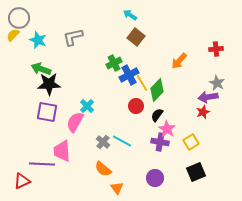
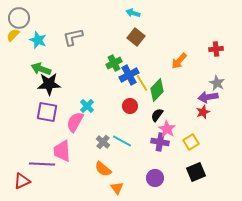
cyan arrow: moved 3 px right, 2 px up; rotated 16 degrees counterclockwise
red circle: moved 6 px left
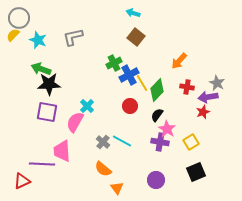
red cross: moved 29 px left, 38 px down; rotated 16 degrees clockwise
purple circle: moved 1 px right, 2 px down
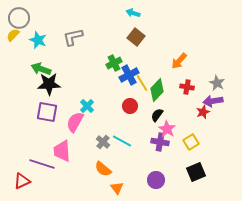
purple arrow: moved 5 px right, 4 px down
purple line: rotated 15 degrees clockwise
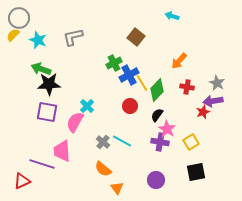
cyan arrow: moved 39 px right, 3 px down
black square: rotated 12 degrees clockwise
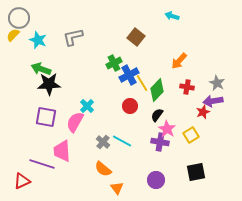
purple square: moved 1 px left, 5 px down
yellow square: moved 7 px up
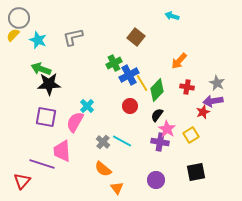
red triangle: rotated 24 degrees counterclockwise
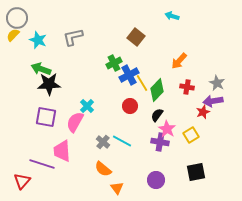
gray circle: moved 2 px left
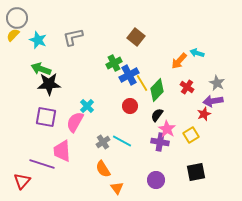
cyan arrow: moved 25 px right, 37 px down
red cross: rotated 24 degrees clockwise
red star: moved 1 px right, 2 px down
gray cross: rotated 16 degrees clockwise
orange semicircle: rotated 18 degrees clockwise
